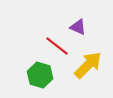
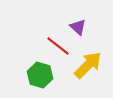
purple triangle: rotated 18 degrees clockwise
red line: moved 1 px right
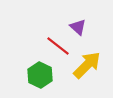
yellow arrow: moved 1 px left
green hexagon: rotated 10 degrees clockwise
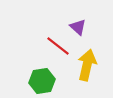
yellow arrow: rotated 32 degrees counterclockwise
green hexagon: moved 2 px right, 6 px down; rotated 25 degrees clockwise
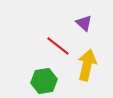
purple triangle: moved 6 px right, 4 px up
green hexagon: moved 2 px right
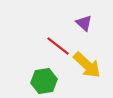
yellow arrow: rotated 120 degrees clockwise
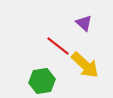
yellow arrow: moved 2 px left
green hexagon: moved 2 px left
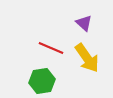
red line: moved 7 px left, 2 px down; rotated 15 degrees counterclockwise
yellow arrow: moved 2 px right, 7 px up; rotated 12 degrees clockwise
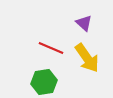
green hexagon: moved 2 px right, 1 px down
